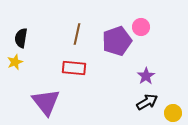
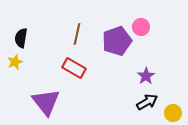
red rectangle: rotated 25 degrees clockwise
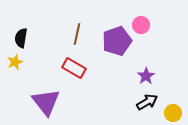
pink circle: moved 2 px up
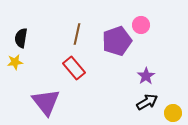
yellow star: rotated 14 degrees clockwise
red rectangle: rotated 20 degrees clockwise
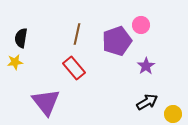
purple star: moved 10 px up
yellow circle: moved 1 px down
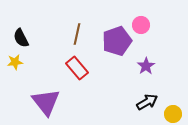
black semicircle: rotated 36 degrees counterclockwise
red rectangle: moved 3 px right
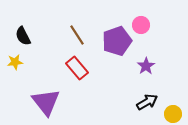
brown line: moved 1 px down; rotated 45 degrees counterclockwise
black semicircle: moved 2 px right, 2 px up
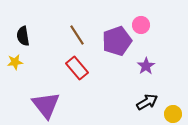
black semicircle: rotated 18 degrees clockwise
purple triangle: moved 3 px down
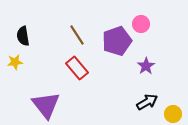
pink circle: moved 1 px up
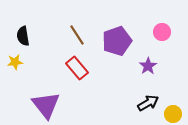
pink circle: moved 21 px right, 8 px down
purple star: moved 2 px right
black arrow: moved 1 px right, 1 px down
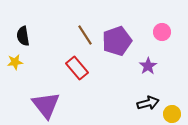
brown line: moved 8 px right
black arrow: rotated 15 degrees clockwise
yellow circle: moved 1 px left
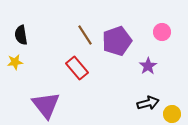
black semicircle: moved 2 px left, 1 px up
